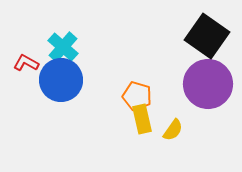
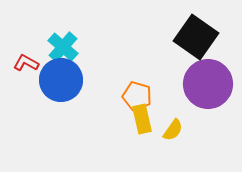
black square: moved 11 px left, 1 px down
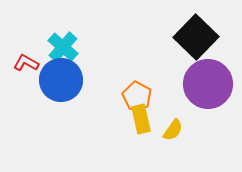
black square: rotated 9 degrees clockwise
orange pentagon: rotated 12 degrees clockwise
yellow rectangle: moved 1 px left
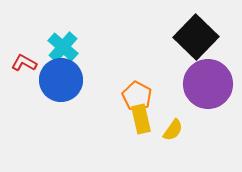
red L-shape: moved 2 px left
